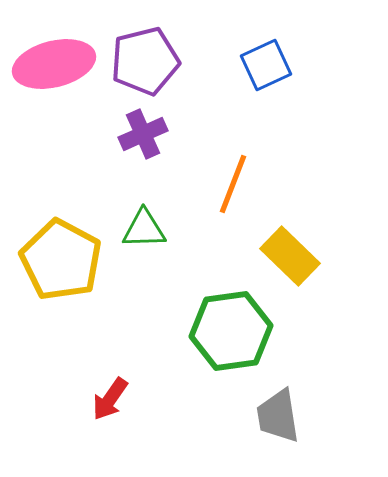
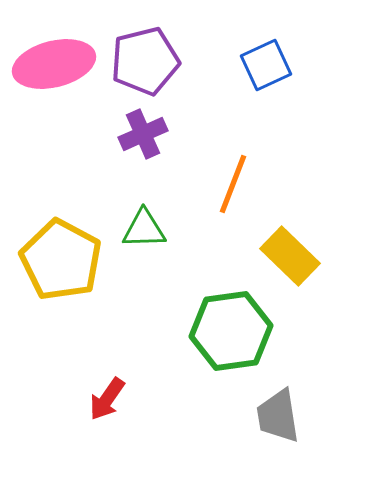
red arrow: moved 3 px left
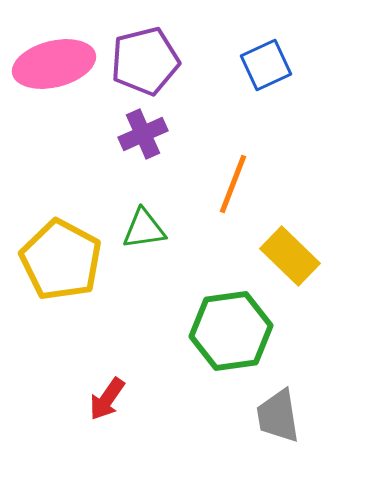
green triangle: rotated 6 degrees counterclockwise
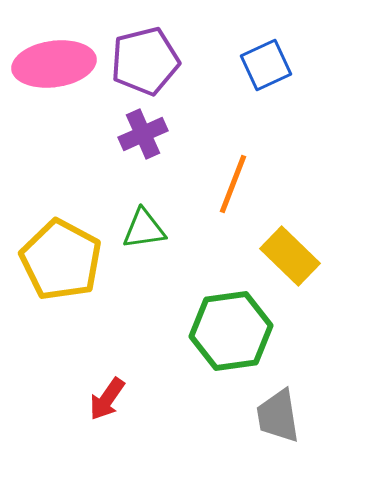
pink ellipse: rotated 6 degrees clockwise
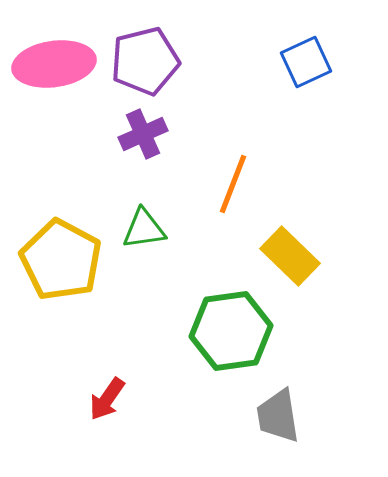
blue square: moved 40 px right, 3 px up
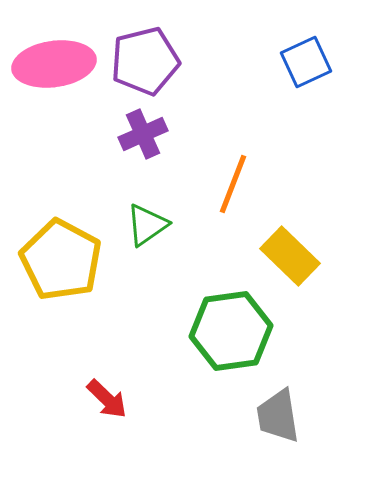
green triangle: moved 3 px right, 4 px up; rotated 27 degrees counterclockwise
red arrow: rotated 81 degrees counterclockwise
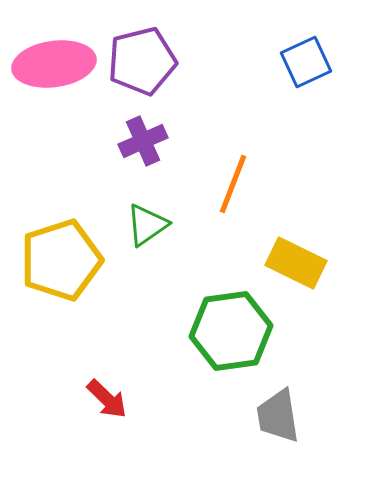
purple pentagon: moved 3 px left
purple cross: moved 7 px down
yellow rectangle: moved 6 px right, 7 px down; rotated 18 degrees counterclockwise
yellow pentagon: rotated 26 degrees clockwise
